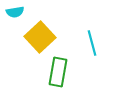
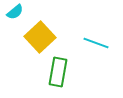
cyan semicircle: rotated 30 degrees counterclockwise
cyan line: moved 4 px right; rotated 55 degrees counterclockwise
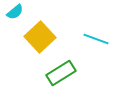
cyan line: moved 4 px up
green rectangle: moved 3 px right, 1 px down; rotated 48 degrees clockwise
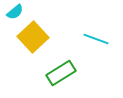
yellow square: moved 7 px left
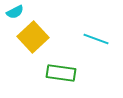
cyan semicircle: rotated 12 degrees clockwise
green rectangle: rotated 40 degrees clockwise
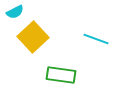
green rectangle: moved 2 px down
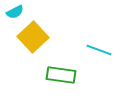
cyan line: moved 3 px right, 11 px down
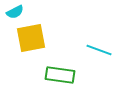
yellow square: moved 2 px left, 1 px down; rotated 32 degrees clockwise
green rectangle: moved 1 px left
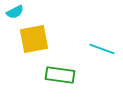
yellow square: moved 3 px right, 1 px down
cyan line: moved 3 px right, 1 px up
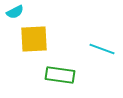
yellow square: rotated 8 degrees clockwise
